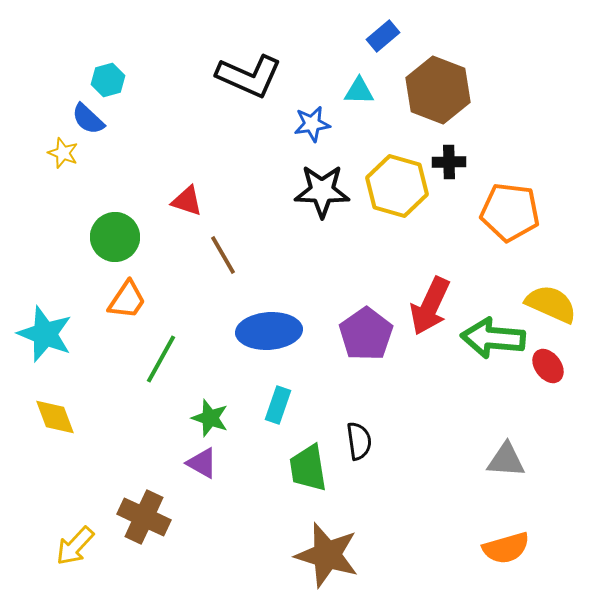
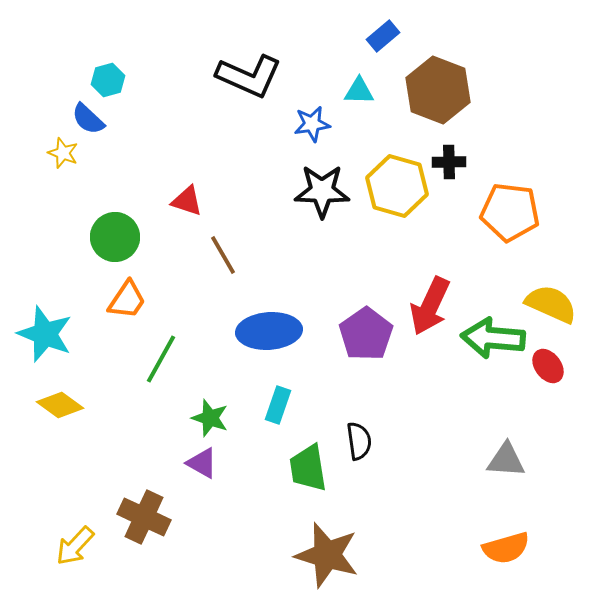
yellow diamond: moved 5 px right, 12 px up; rotated 33 degrees counterclockwise
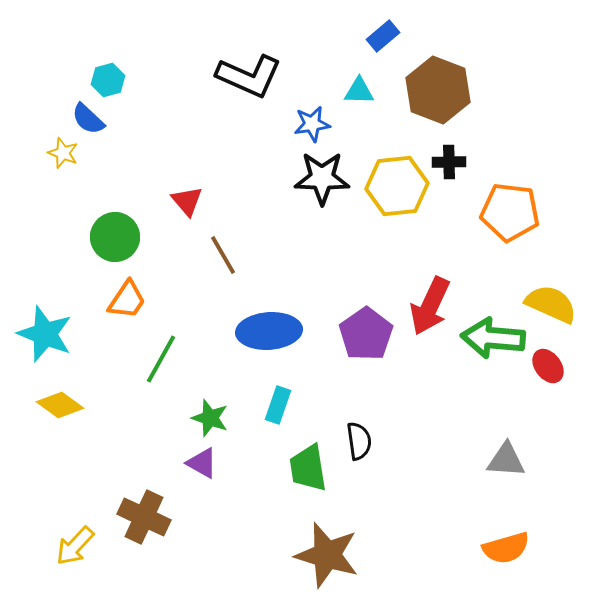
yellow hexagon: rotated 22 degrees counterclockwise
black star: moved 13 px up
red triangle: rotated 32 degrees clockwise
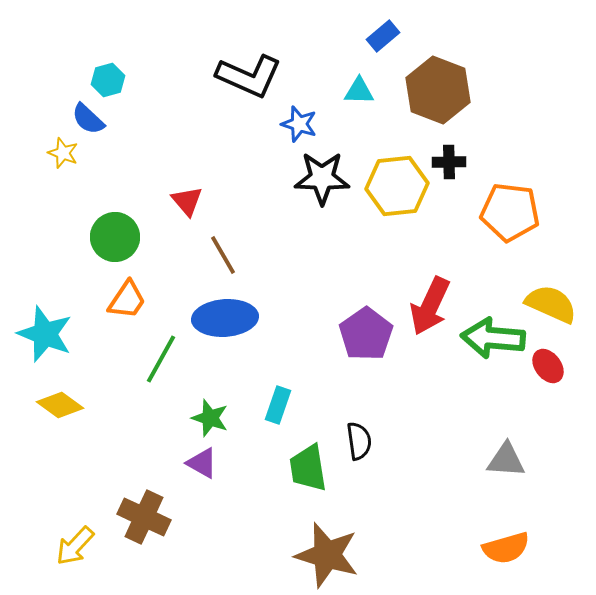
blue star: moved 13 px left; rotated 27 degrees clockwise
blue ellipse: moved 44 px left, 13 px up
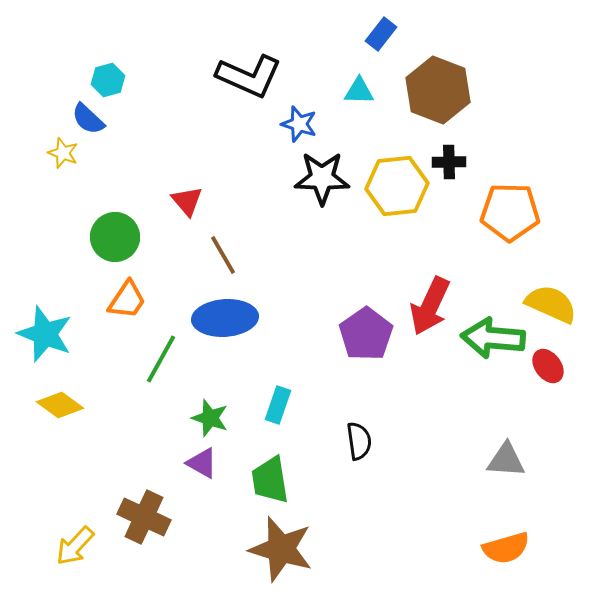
blue rectangle: moved 2 px left, 2 px up; rotated 12 degrees counterclockwise
orange pentagon: rotated 6 degrees counterclockwise
green trapezoid: moved 38 px left, 12 px down
brown star: moved 46 px left, 6 px up
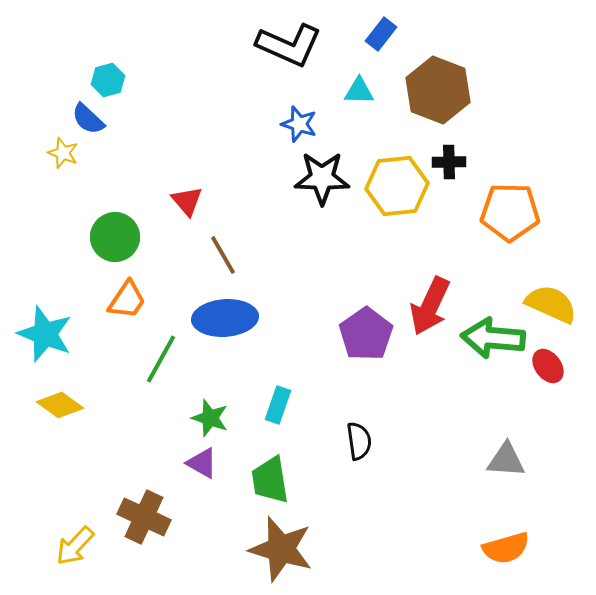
black L-shape: moved 40 px right, 31 px up
